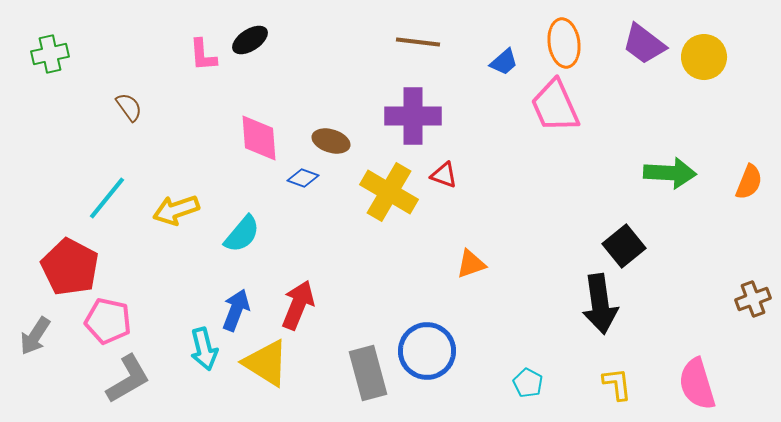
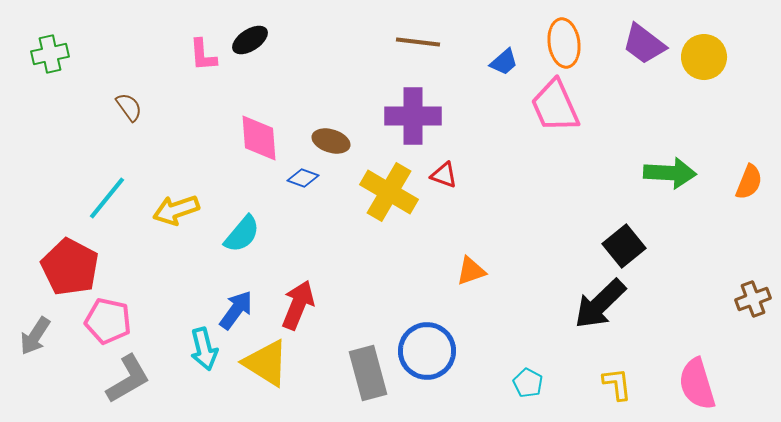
orange triangle: moved 7 px down
black arrow: rotated 54 degrees clockwise
blue arrow: rotated 15 degrees clockwise
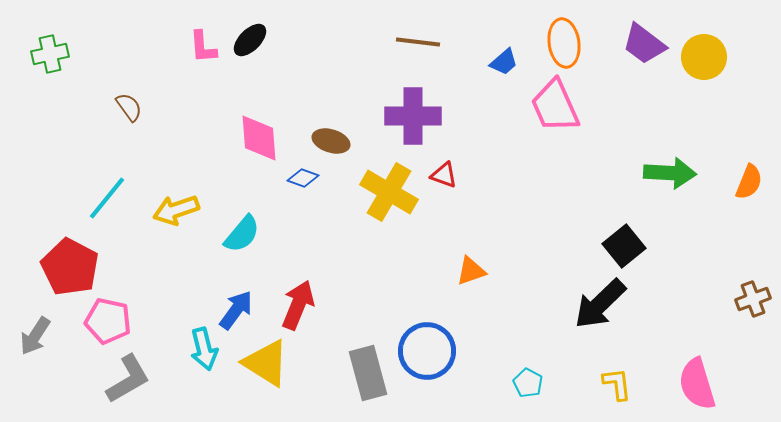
black ellipse: rotated 12 degrees counterclockwise
pink L-shape: moved 8 px up
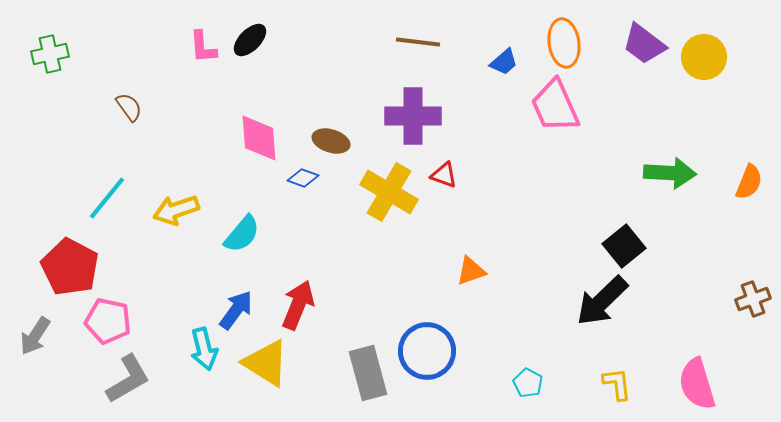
black arrow: moved 2 px right, 3 px up
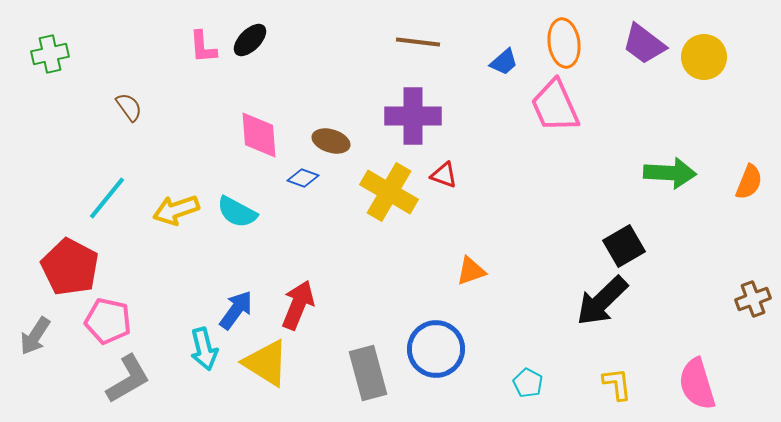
pink diamond: moved 3 px up
cyan semicircle: moved 5 px left, 22 px up; rotated 78 degrees clockwise
black square: rotated 9 degrees clockwise
blue circle: moved 9 px right, 2 px up
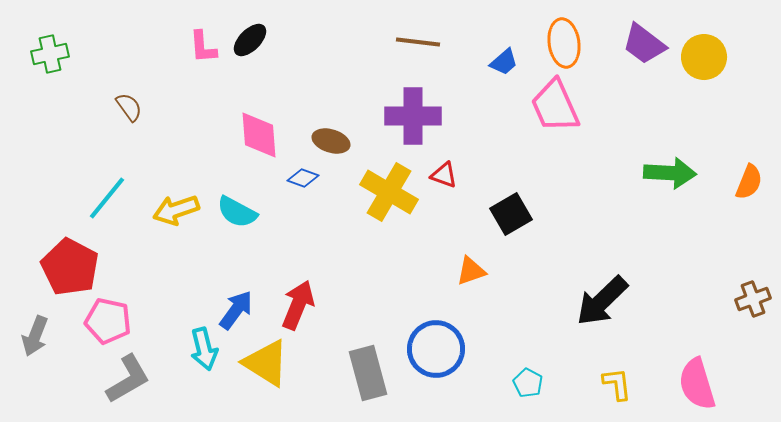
black square: moved 113 px left, 32 px up
gray arrow: rotated 12 degrees counterclockwise
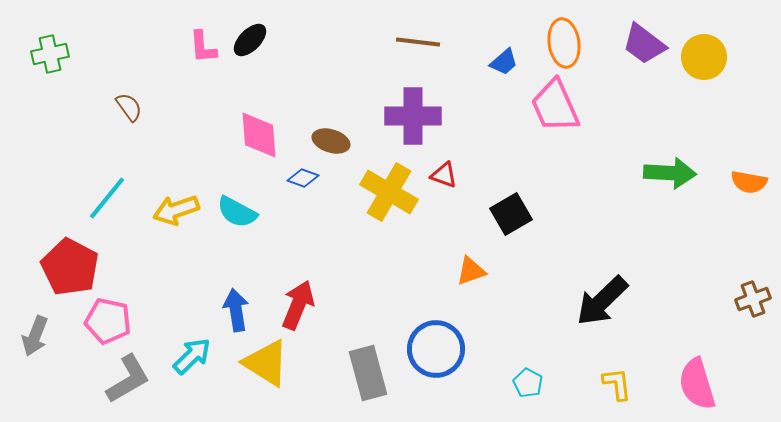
orange semicircle: rotated 78 degrees clockwise
blue arrow: rotated 45 degrees counterclockwise
cyan arrow: moved 12 px left, 7 px down; rotated 120 degrees counterclockwise
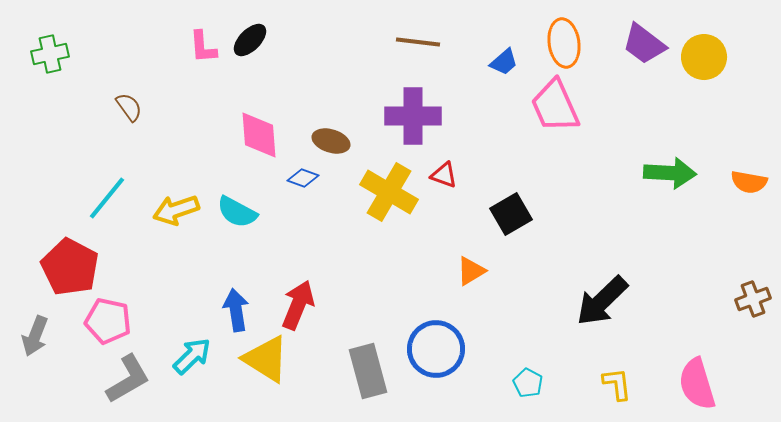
orange triangle: rotated 12 degrees counterclockwise
yellow triangle: moved 4 px up
gray rectangle: moved 2 px up
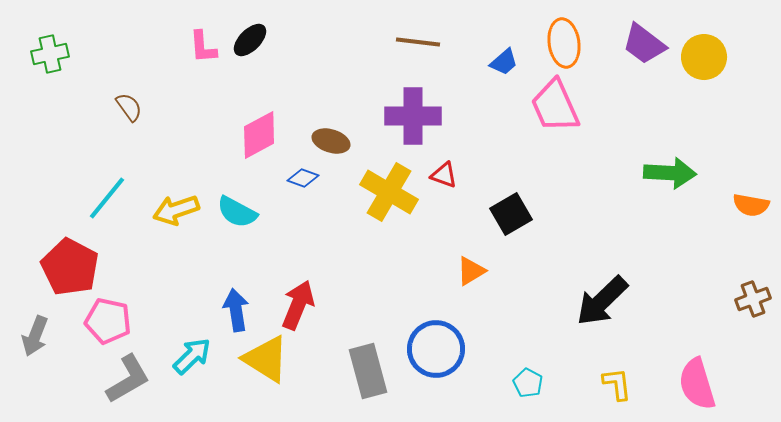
pink diamond: rotated 66 degrees clockwise
orange semicircle: moved 2 px right, 23 px down
